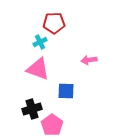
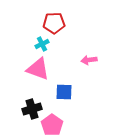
cyan cross: moved 2 px right, 2 px down
blue square: moved 2 px left, 1 px down
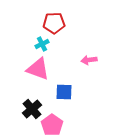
black cross: rotated 24 degrees counterclockwise
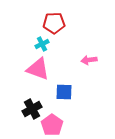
black cross: rotated 12 degrees clockwise
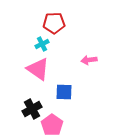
pink triangle: rotated 15 degrees clockwise
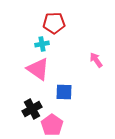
cyan cross: rotated 16 degrees clockwise
pink arrow: moved 7 px right; rotated 63 degrees clockwise
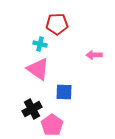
red pentagon: moved 3 px right, 1 px down
cyan cross: moved 2 px left; rotated 24 degrees clockwise
pink arrow: moved 2 px left, 5 px up; rotated 56 degrees counterclockwise
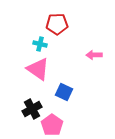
blue square: rotated 24 degrees clockwise
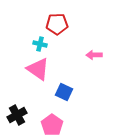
black cross: moved 15 px left, 6 px down
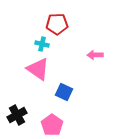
cyan cross: moved 2 px right
pink arrow: moved 1 px right
